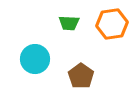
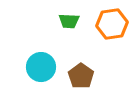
green trapezoid: moved 2 px up
cyan circle: moved 6 px right, 8 px down
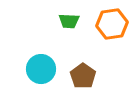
cyan circle: moved 2 px down
brown pentagon: moved 2 px right
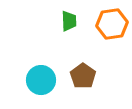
green trapezoid: rotated 95 degrees counterclockwise
cyan circle: moved 11 px down
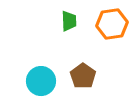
cyan circle: moved 1 px down
